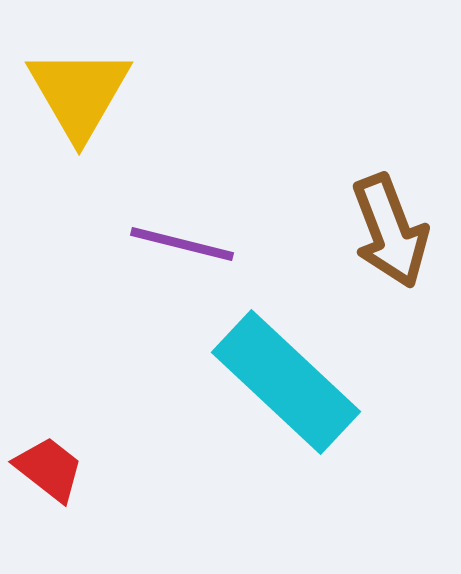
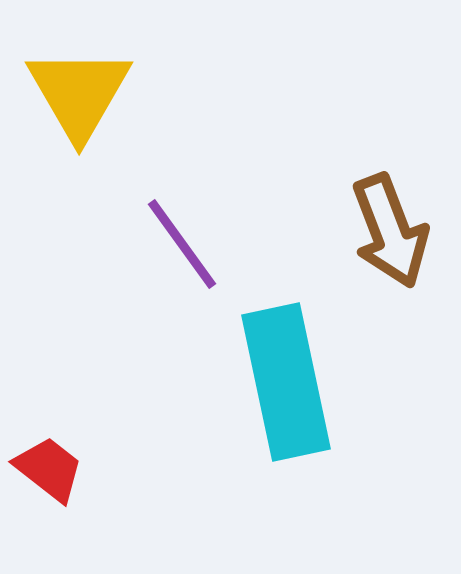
purple line: rotated 40 degrees clockwise
cyan rectangle: rotated 35 degrees clockwise
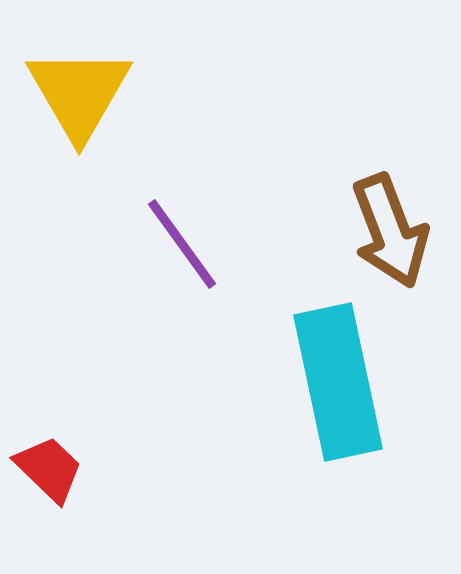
cyan rectangle: moved 52 px right
red trapezoid: rotated 6 degrees clockwise
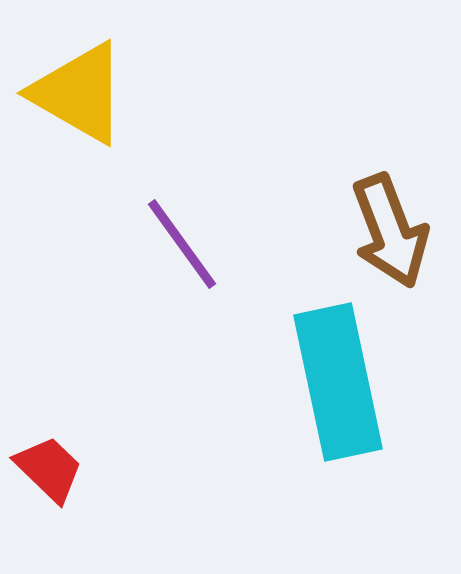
yellow triangle: rotated 30 degrees counterclockwise
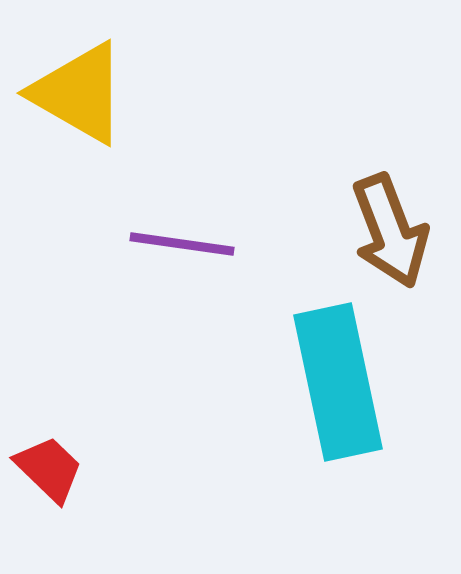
purple line: rotated 46 degrees counterclockwise
